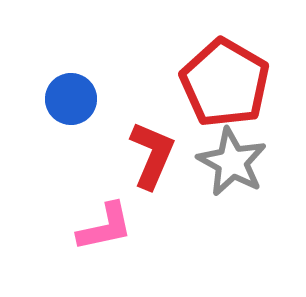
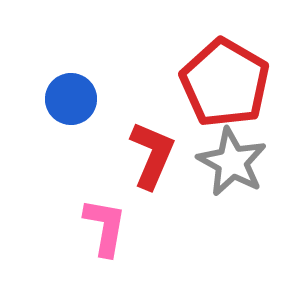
pink L-shape: rotated 68 degrees counterclockwise
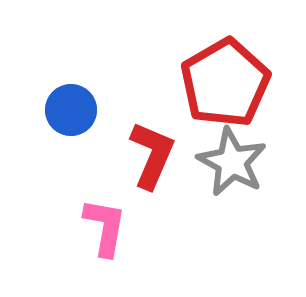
red pentagon: rotated 12 degrees clockwise
blue circle: moved 11 px down
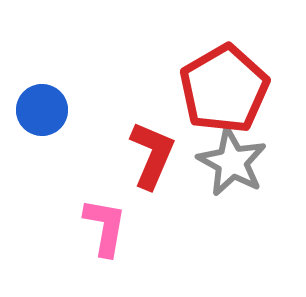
red pentagon: moved 1 px left, 6 px down
blue circle: moved 29 px left
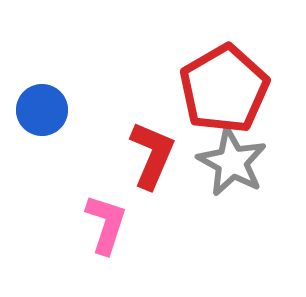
pink L-shape: moved 1 px right, 3 px up; rotated 8 degrees clockwise
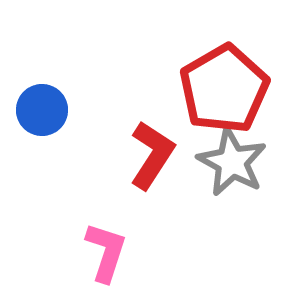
red L-shape: rotated 10 degrees clockwise
pink L-shape: moved 28 px down
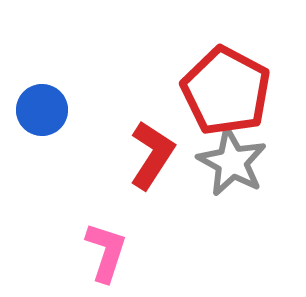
red pentagon: moved 2 px right, 2 px down; rotated 14 degrees counterclockwise
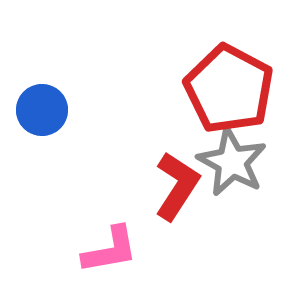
red pentagon: moved 3 px right, 2 px up
red L-shape: moved 25 px right, 31 px down
pink L-shape: moved 4 px right, 2 px up; rotated 62 degrees clockwise
